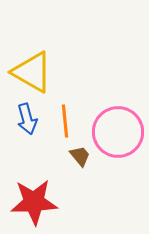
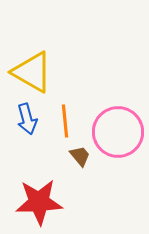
red star: moved 5 px right
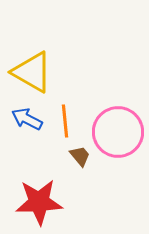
blue arrow: rotated 132 degrees clockwise
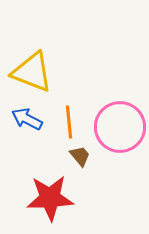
yellow triangle: rotated 9 degrees counterclockwise
orange line: moved 4 px right, 1 px down
pink circle: moved 2 px right, 5 px up
red star: moved 11 px right, 4 px up
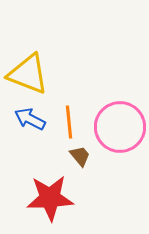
yellow triangle: moved 4 px left, 2 px down
blue arrow: moved 3 px right
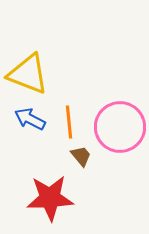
brown trapezoid: moved 1 px right
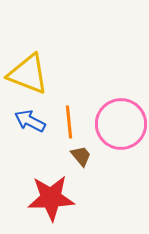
blue arrow: moved 2 px down
pink circle: moved 1 px right, 3 px up
red star: moved 1 px right
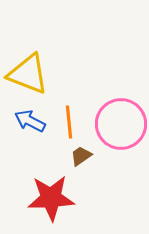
brown trapezoid: rotated 85 degrees counterclockwise
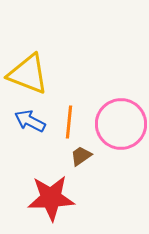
orange line: rotated 12 degrees clockwise
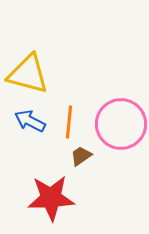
yellow triangle: rotated 6 degrees counterclockwise
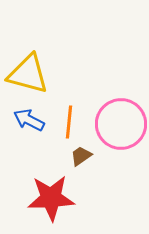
blue arrow: moved 1 px left, 1 px up
